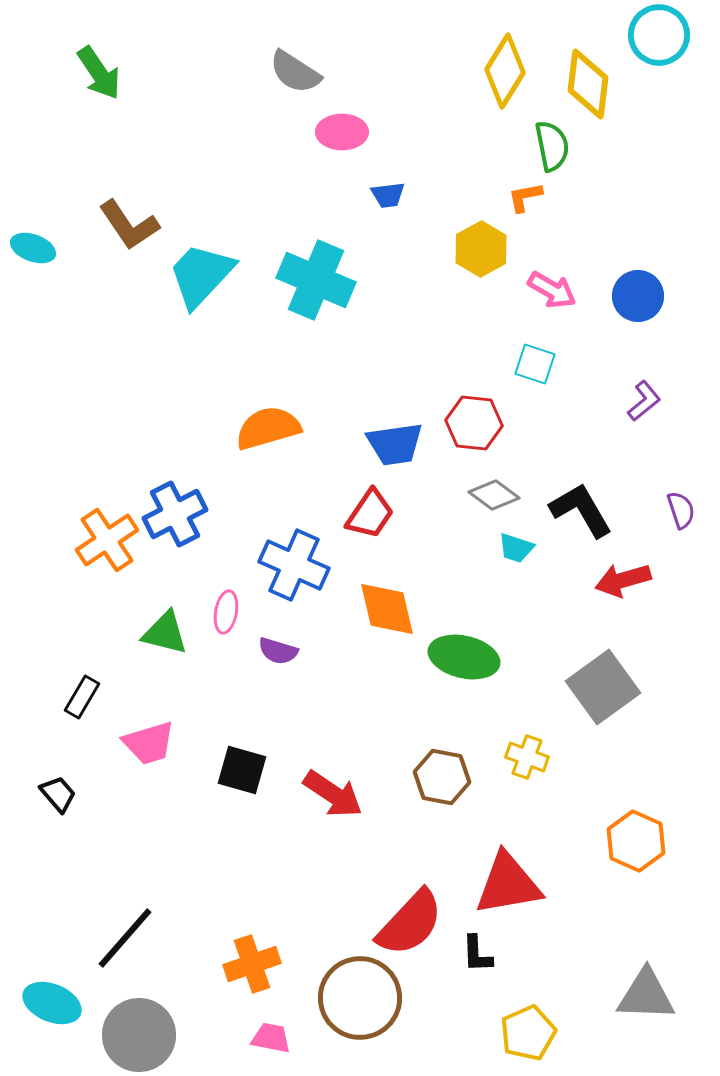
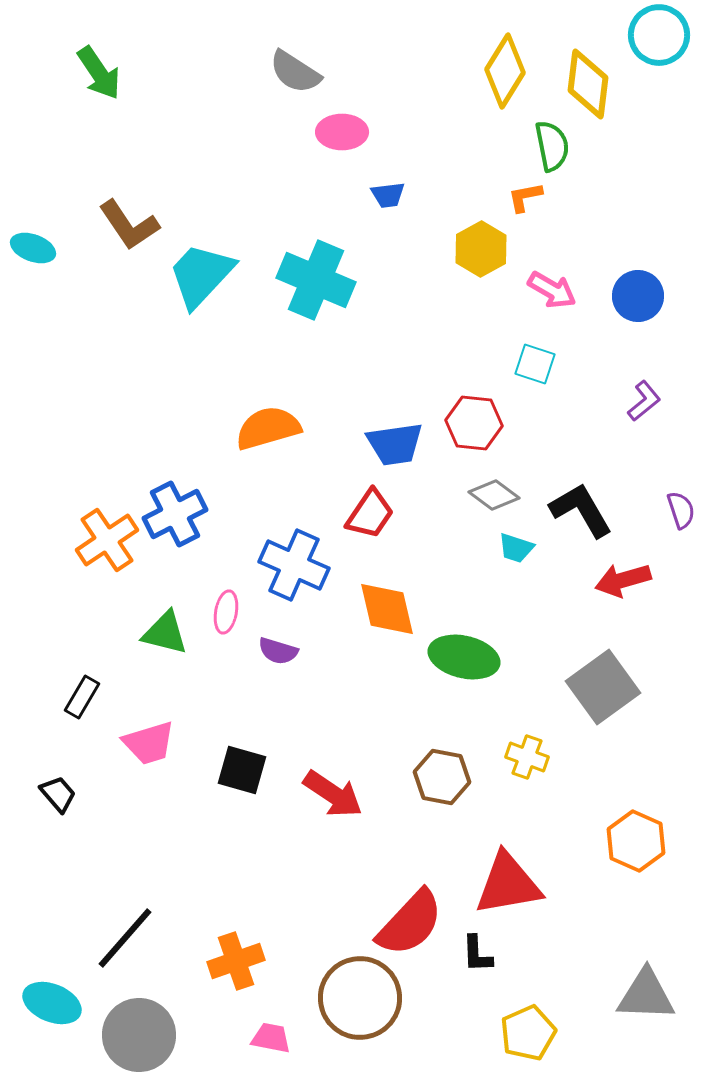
orange cross at (252, 964): moved 16 px left, 3 px up
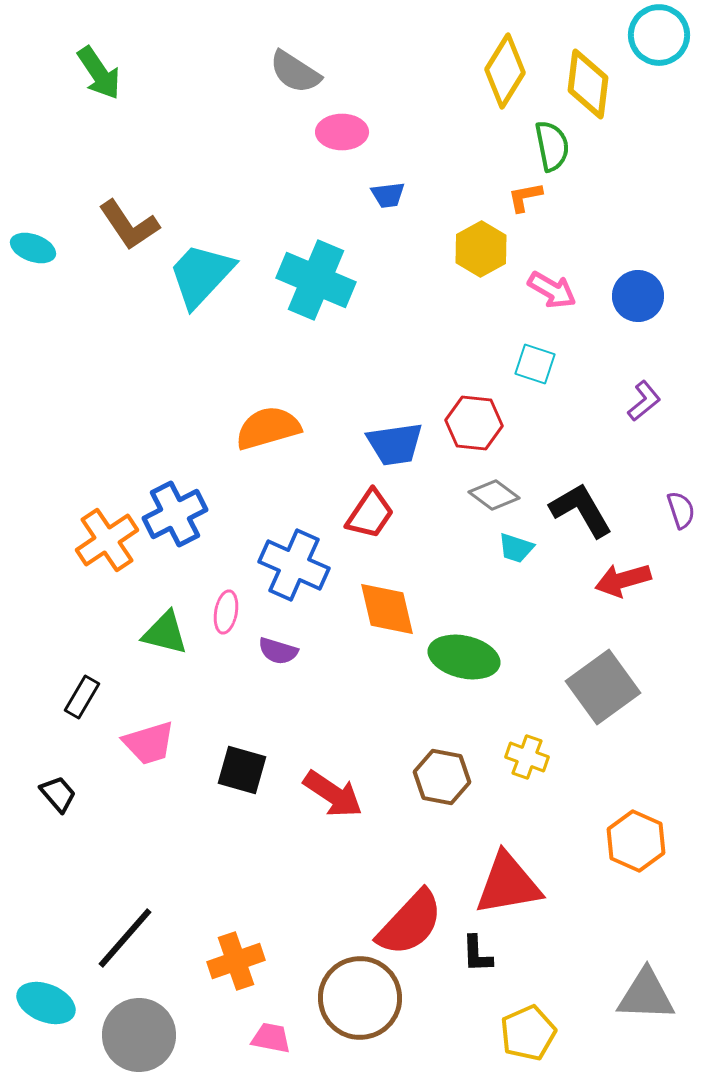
cyan ellipse at (52, 1003): moved 6 px left
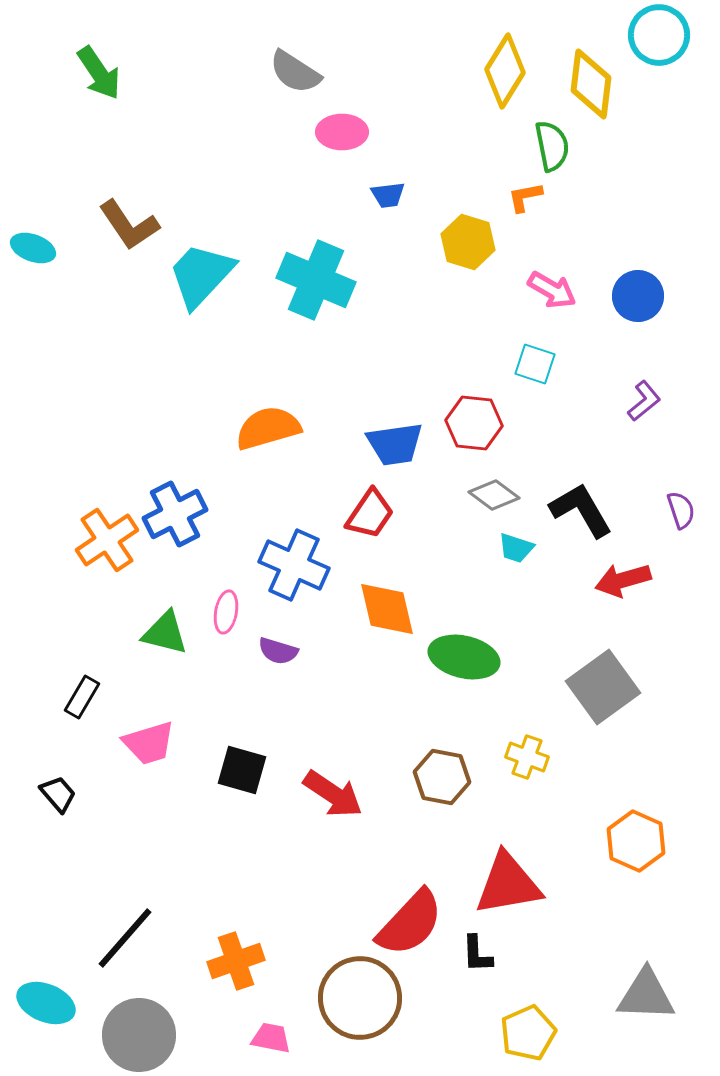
yellow diamond at (588, 84): moved 3 px right
yellow hexagon at (481, 249): moved 13 px left, 7 px up; rotated 14 degrees counterclockwise
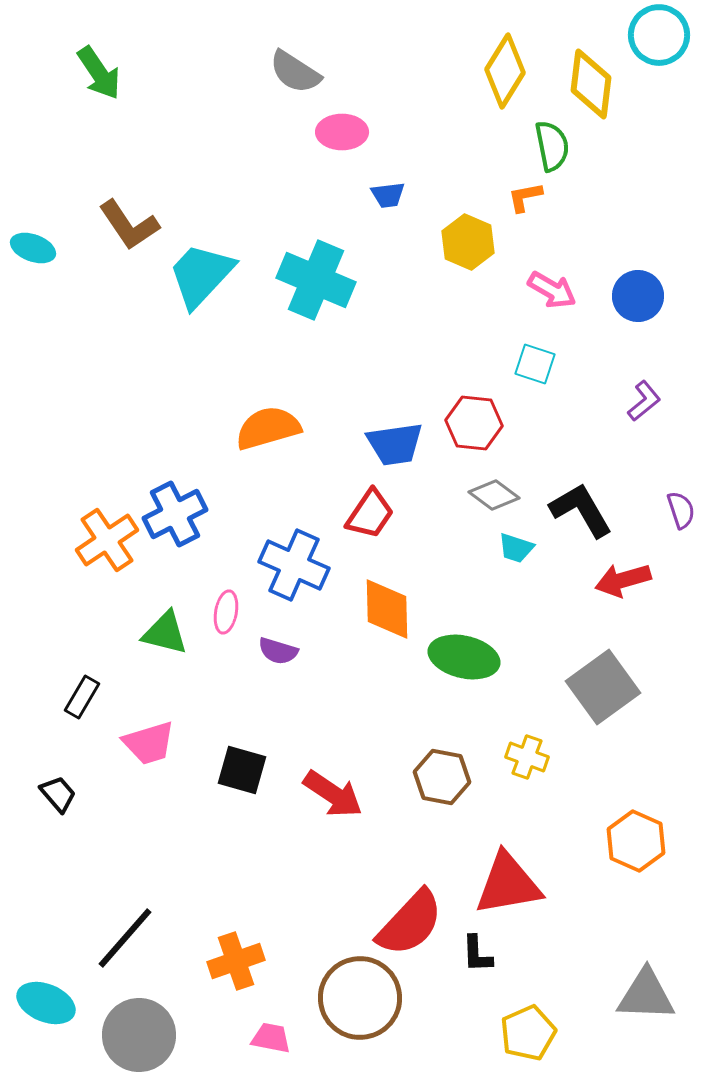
yellow hexagon at (468, 242): rotated 6 degrees clockwise
orange diamond at (387, 609): rotated 12 degrees clockwise
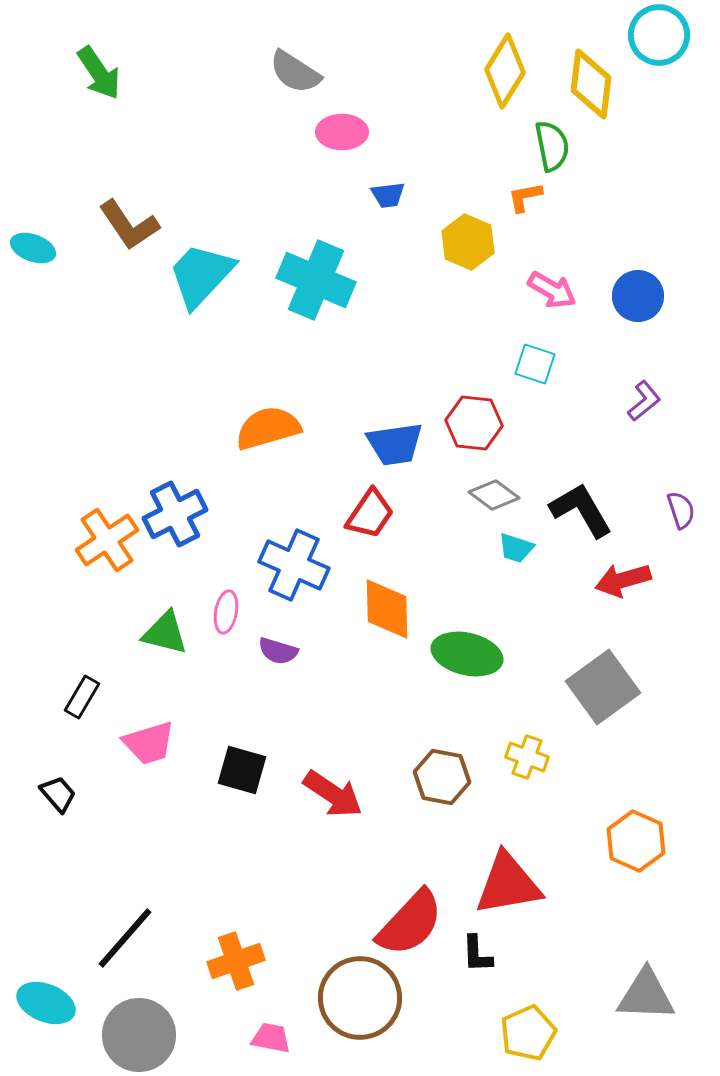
green ellipse at (464, 657): moved 3 px right, 3 px up
